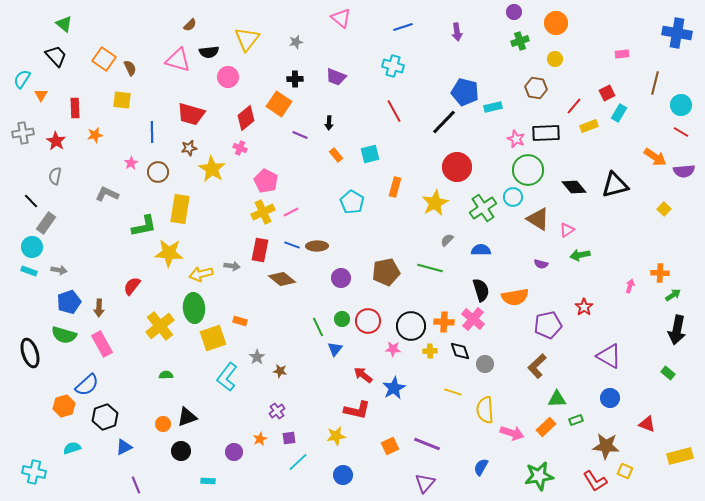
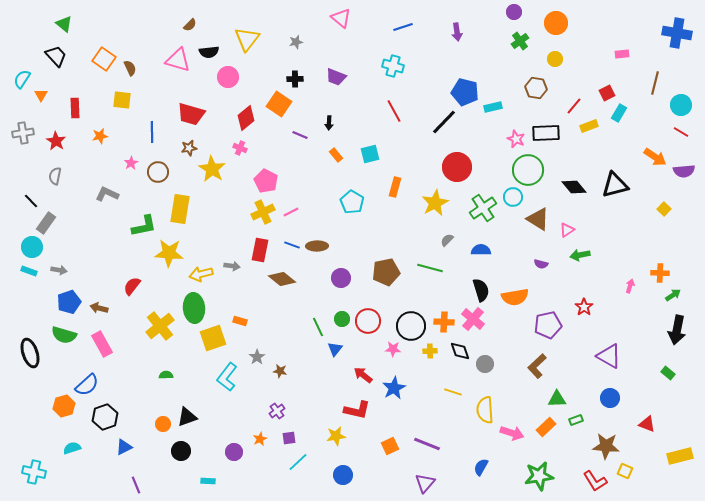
green cross at (520, 41): rotated 18 degrees counterclockwise
orange star at (95, 135): moved 5 px right, 1 px down
brown arrow at (99, 308): rotated 102 degrees clockwise
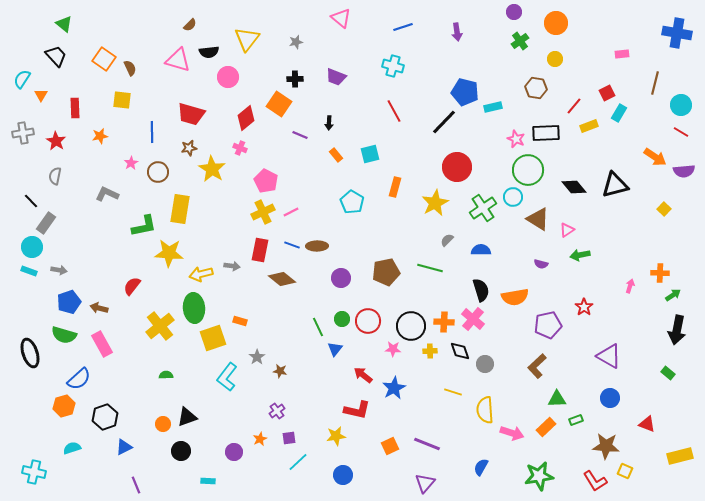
blue semicircle at (87, 385): moved 8 px left, 6 px up
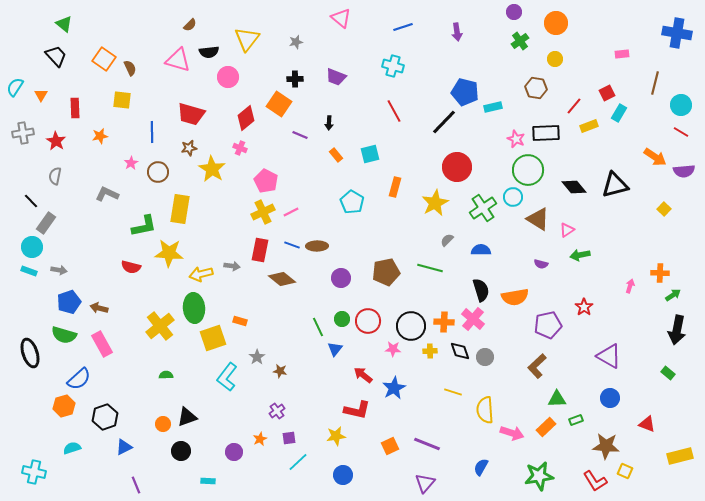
cyan semicircle at (22, 79): moved 7 px left, 8 px down
red semicircle at (132, 286): moved 1 px left, 19 px up; rotated 114 degrees counterclockwise
gray circle at (485, 364): moved 7 px up
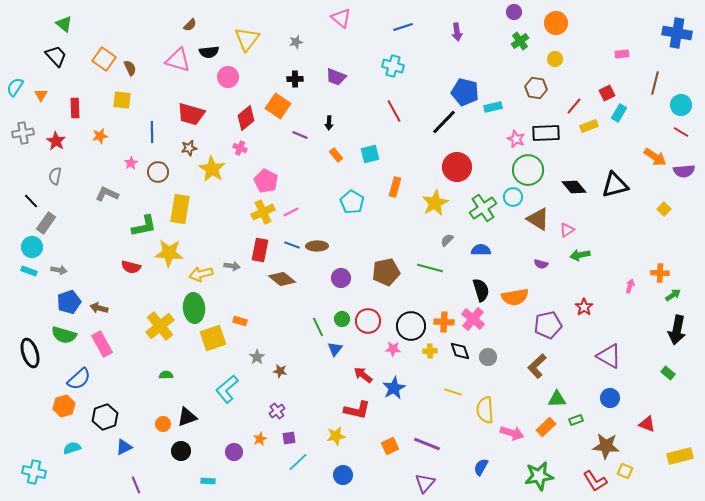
orange square at (279, 104): moved 1 px left, 2 px down
gray circle at (485, 357): moved 3 px right
cyan L-shape at (227, 377): moved 12 px down; rotated 12 degrees clockwise
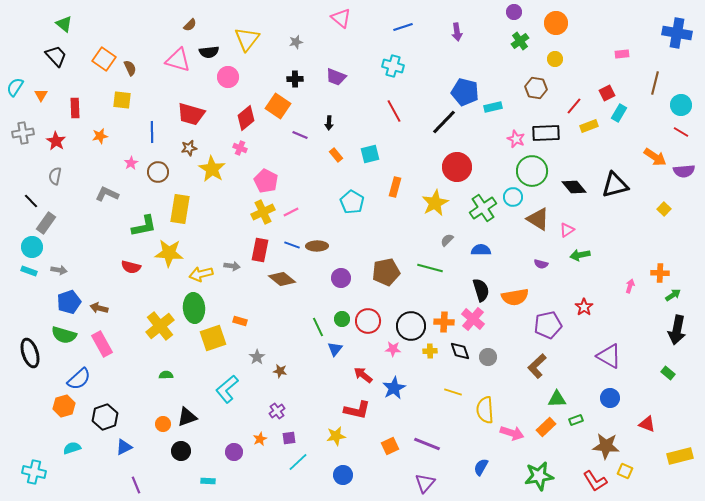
green circle at (528, 170): moved 4 px right, 1 px down
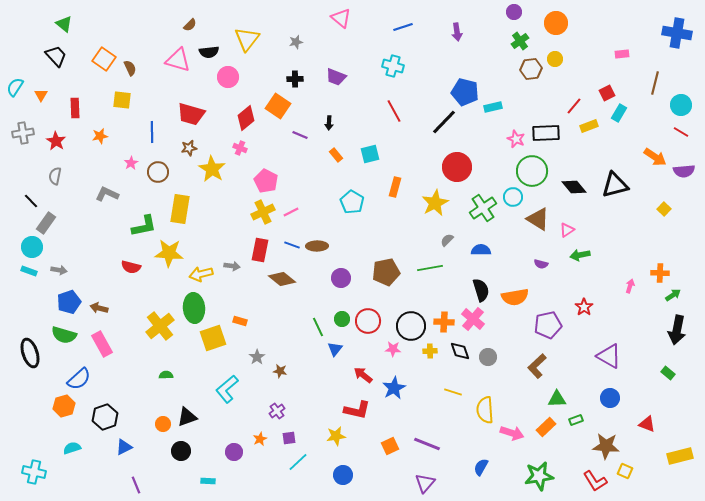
brown hexagon at (536, 88): moved 5 px left, 19 px up; rotated 15 degrees counterclockwise
green line at (430, 268): rotated 25 degrees counterclockwise
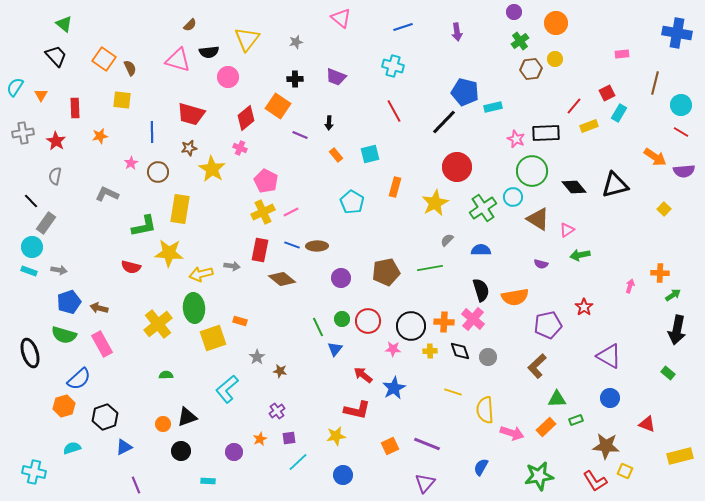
yellow cross at (160, 326): moved 2 px left, 2 px up
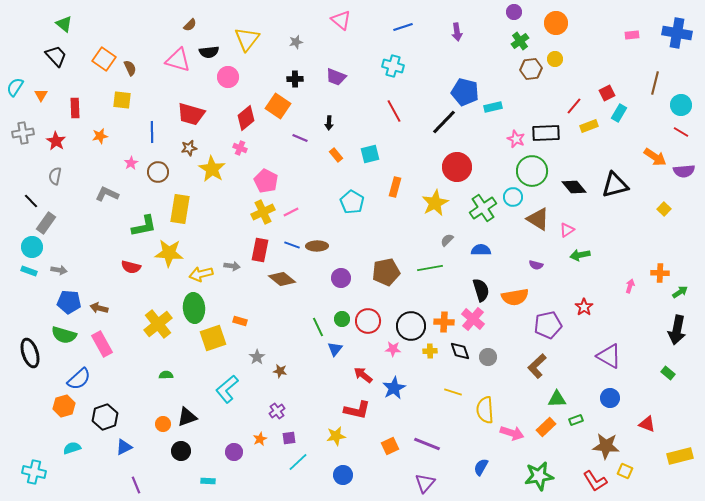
pink triangle at (341, 18): moved 2 px down
pink rectangle at (622, 54): moved 10 px right, 19 px up
purple line at (300, 135): moved 3 px down
purple semicircle at (541, 264): moved 5 px left, 1 px down
green arrow at (673, 295): moved 7 px right, 3 px up
blue pentagon at (69, 302): rotated 25 degrees clockwise
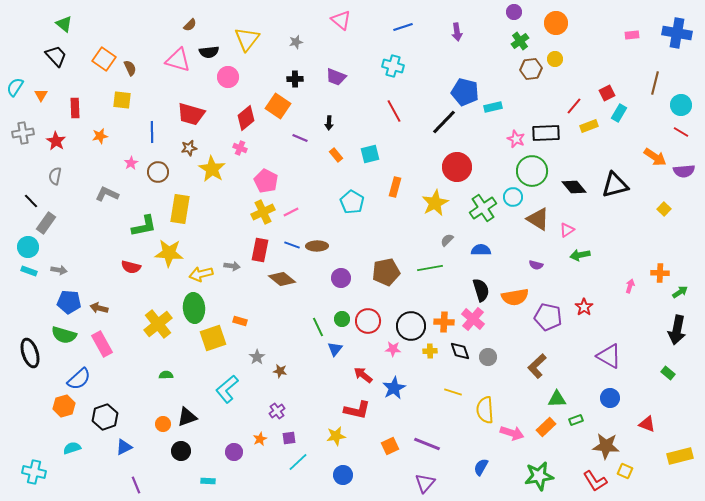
cyan circle at (32, 247): moved 4 px left
purple pentagon at (548, 325): moved 8 px up; rotated 24 degrees clockwise
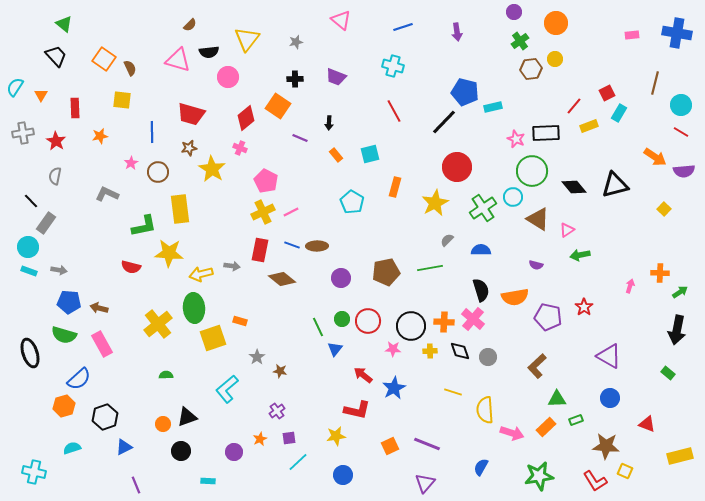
yellow rectangle at (180, 209): rotated 16 degrees counterclockwise
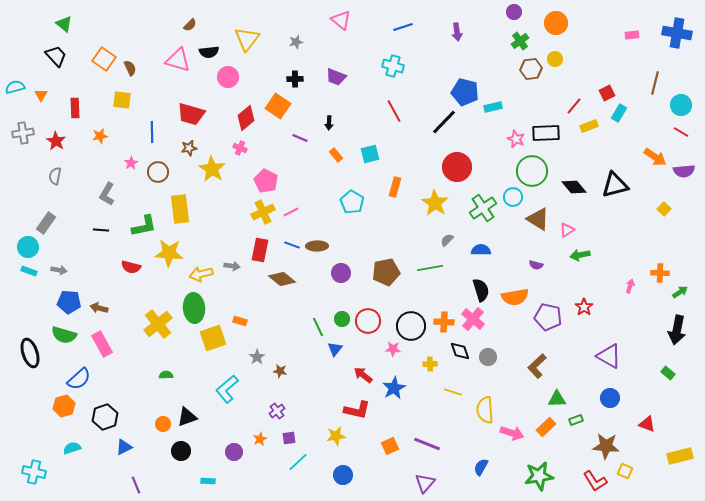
cyan semicircle at (15, 87): rotated 42 degrees clockwise
gray L-shape at (107, 194): rotated 85 degrees counterclockwise
black line at (31, 201): moved 70 px right, 29 px down; rotated 42 degrees counterclockwise
yellow star at (435, 203): rotated 12 degrees counterclockwise
purple circle at (341, 278): moved 5 px up
yellow cross at (430, 351): moved 13 px down
